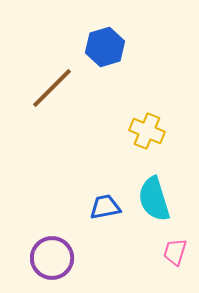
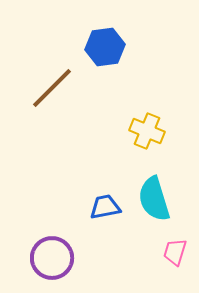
blue hexagon: rotated 9 degrees clockwise
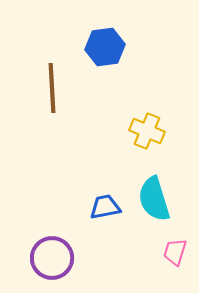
brown line: rotated 48 degrees counterclockwise
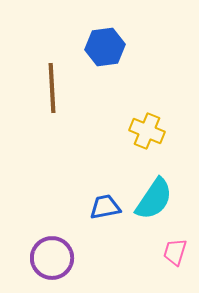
cyan semicircle: rotated 129 degrees counterclockwise
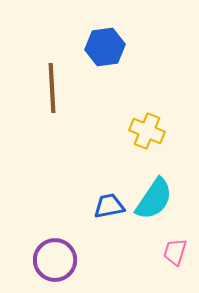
blue trapezoid: moved 4 px right, 1 px up
purple circle: moved 3 px right, 2 px down
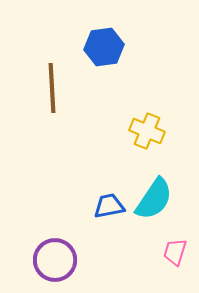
blue hexagon: moved 1 px left
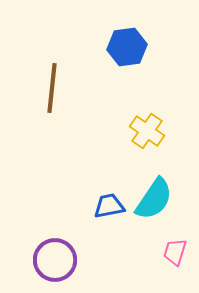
blue hexagon: moved 23 px right
brown line: rotated 9 degrees clockwise
yellow cross: rotated 12 degrees clockwise
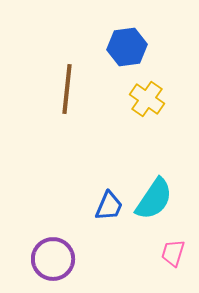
brown line: moved 15 px right, 1 px down
yellow cross: moved 32 px up
blue trapezoid: rotated 124 degrees clockwise
pink trapezoid: moved 2 px left, 1 px down
purple circle: moved 2 px left, 1 px up
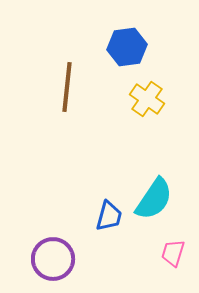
brown line: moved 2 px up
blue trapezoid: moved 10 px down; rotated 8 degrees counterclockwise
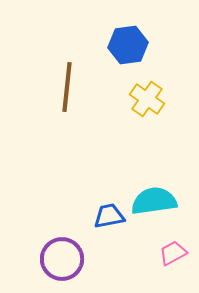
blue hexagon: moved 1 px right, 2 px up
cyan semicircle: moved 2 px down; rotated 132 degrees counterclockwise
blue trapezoid: rotated 116 degrees counterclockwise
pink trapezoid: rotated 44 degrees clockwise
purple circle: moved 9 px right
